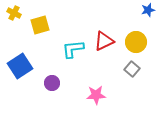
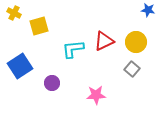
blue star: rotated 24 degrees clockwise
yellow square: moved 1 px left, 1 px down
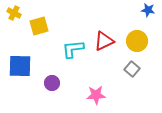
yellow circle: moved 1 px right, 1 px up
blue square: rotated 35 degrees clockwise
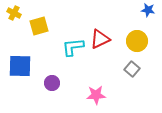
red triangle: moved 4 px left, 2 px up
cyan L-shape: moved 2 px up
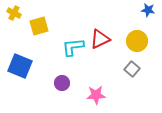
blue square: rotated 20 degrees clockwise
purple circle: moved 10 px right
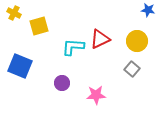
cyan L-shape: rotated 10 degrees clockwise
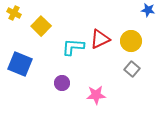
yellow square: moved 2 px right; rotated 30 degrees counterclockwise
yellow circle: moved 6 px left
blue square: moved 2 px up
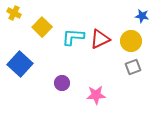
blue star: moved 6 px left, 6 px down
yellow square: moved 1 px right, 1 px down
cyan L-shape: moved 10 px up
blue square: rotated 20 degrees clockwise
gray square: moved 1 px right, 2 px up; rotated 28 degrees clockwise
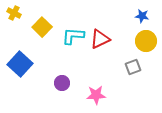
cyan L-shape: moved 1 px up
yellow circle: moved 15 px right
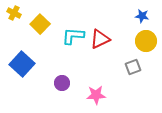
yellow square: moved 2 px left, 3 px up
blue square: moved 2 px right
